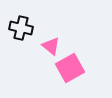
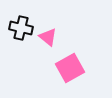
pink triangle: moved 3 px left, 9 px up
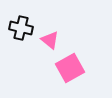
pink triangle: moved 2 px right, 3 px down
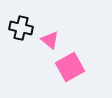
pink square: moved 1 px up
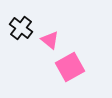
black cross: rotated 25 degrees clockwise
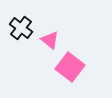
pink square: rotated 24 degrees counterclockwise
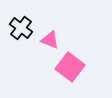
pink triangle: rotated 18 degrees counterclockwise
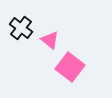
pink triangle: rotated 18 degrees clockwise
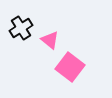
black cross: rotated 20 degrees clockwise
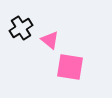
pink square: rotated 28 degrees counterclockwise
